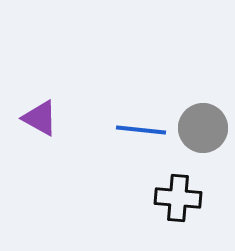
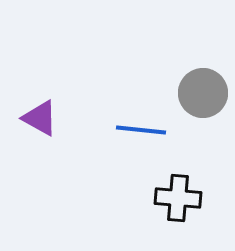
gray circle: moved 35 px up
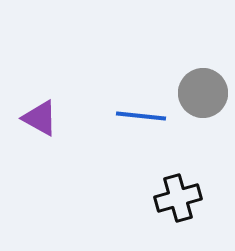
blue line: moved 14 px up
black cross: rotated 21 degrees counterclockwise
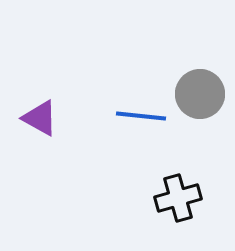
gray circle: moved 3 px left, 1 px down
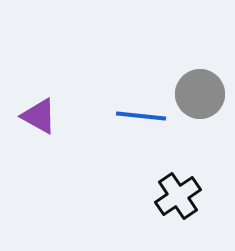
purple triangle: moved 1 px left, 2 px up
black cross: moved 2 px up; rotated 18 degrees counterclockwise
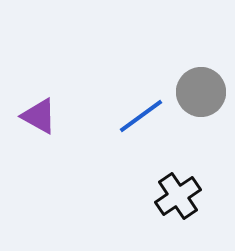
gray circle: moved 1 px right, 2 px up
blue line: rotated 42 degrees counterclockwise
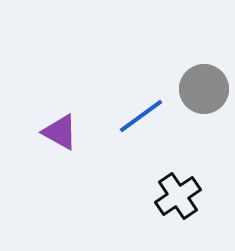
gray circle: moved 3 px right, 3 px up
purple triangle: moved 21 px right, 16 px down
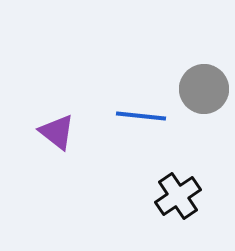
blue line: rotated 42 degrees clockwise
purple triangle: moved 3 px left; rotated 9 degrees clockwise
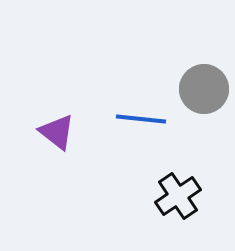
blue line: moved 3 px down
